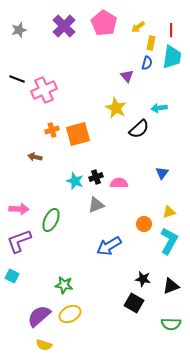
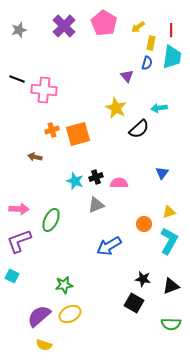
pink cross: rotated 30 degrees clockwise
green star: rotated 18 degrees counterclockwise
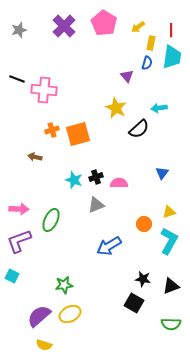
cyan star: moved 1 px left, 1 px up
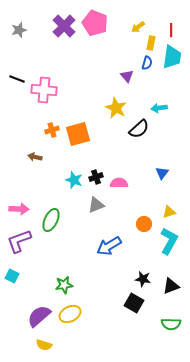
pink pentagon: moved 9 px left; rotated 10 degrees counterclockwise
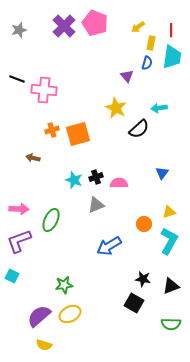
brown arrow: moved 2 px left, 1 px down
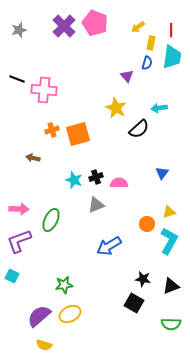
orange circle: moved 3 px right
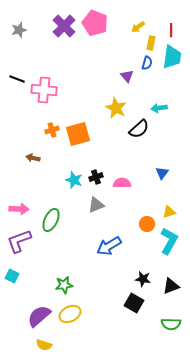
pink semicircle: moved 3 px right
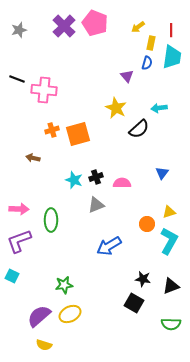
green ellipse: rotated 25 degrees counterclockwise
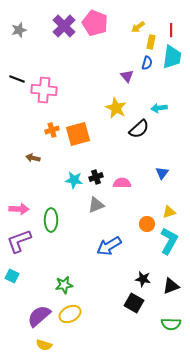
yellow rectangle: moved 1 px up
cyan star: rotated 12 degrees counterclockwise
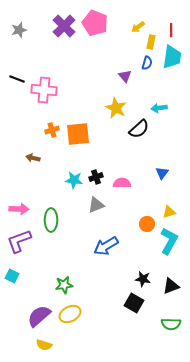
purple triangle: moved 2 px left
orange square: rotated 10 degrees clockwise
blue arrow: moved 3 px left
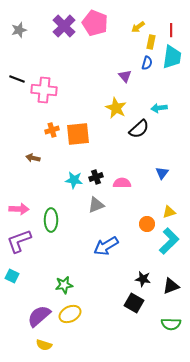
cyan L-shape: rotated 16 degrees clockwise
